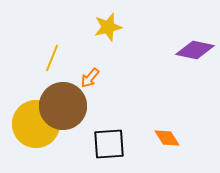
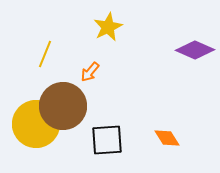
yellow star: rotated 12 degrees counterclockwise
purple diamond: rotated 12 degrees clockwise
yellow line: moved 7 px left, 4 px up
orange arrow: moved 6 px up
black square: moved 2 px left, 4 px up
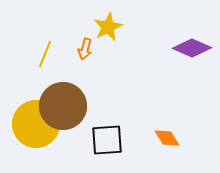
purple diamond: moved 3 px left, 2 px up
orange arrow: moved 5 px left, 23 px up; rotated 25 degrees counterclockwise
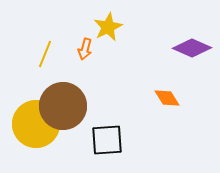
orange diamond: moved 40 px up
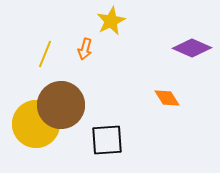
yellow star: moved 3 px right, 6 px up
brown circle: moved 2 px left, 1 px up
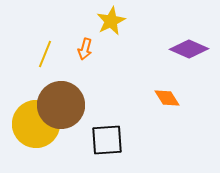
purple diamond: moved 3 px left, 1 px down
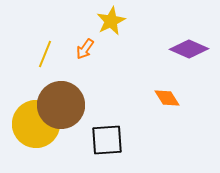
orange arrow: rotated 20 degrees clockwise
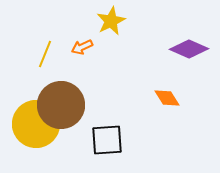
orange arrow: moved 3 px left, 2 px up; rotated 30 degrees clockwise
